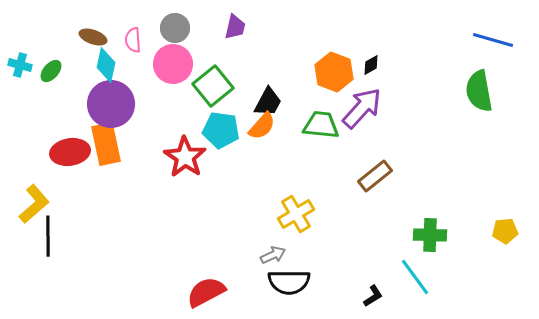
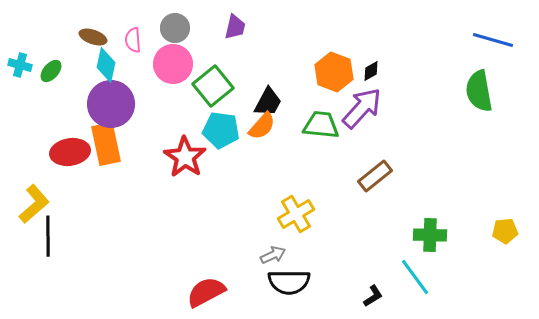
black diamond: moved 6 px down
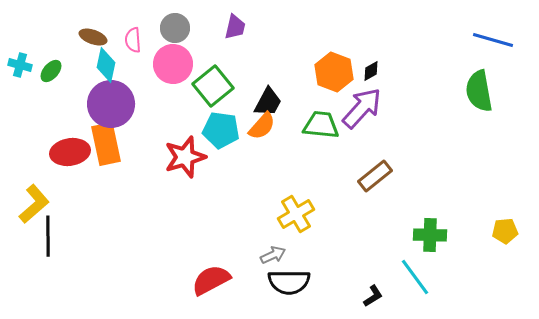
red star: rotated 21 degrees clockwise
red semicircle: moved 5 px right, 12 px up
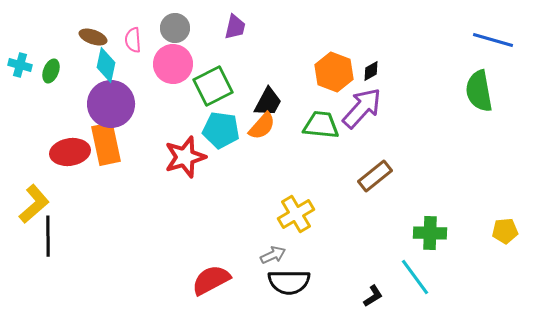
green ellipse: rotated 20 degrees counterclockwise
green square: rotated 12 degrees clockwise
green cross: moved 2 px up
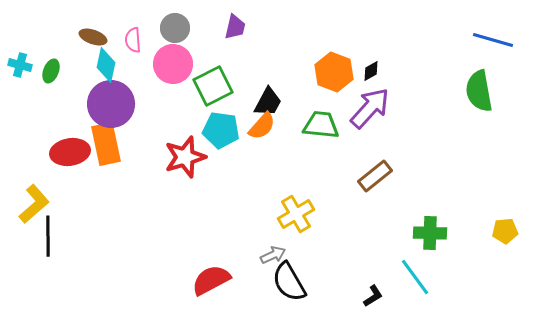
purple arrow: moved 8 px right
black semicircle: rotated 60 degrees clockwise
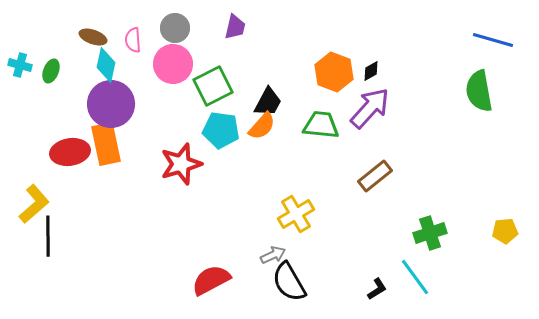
red star: moved 4 px left, 7 px down
green cross: rotated 20 degrees counterclockwise
black L-shape: moved 4 px right, 7 px up
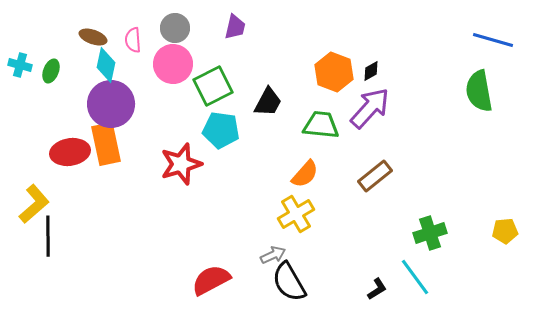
orange semicircle: moved 43 px right, 48 px down
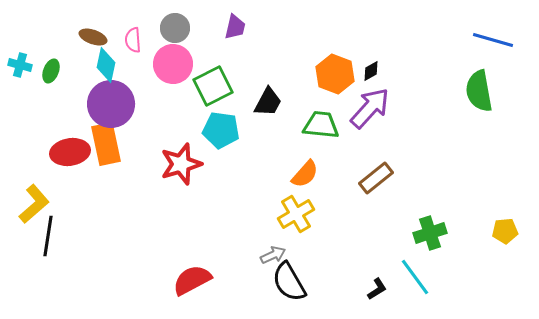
orange hexagon: moved 1 px right, 2 px down
brown rectangle: moved 1 px right, 2 px down
black line: rotated 9 degrees clockwise
red semicircle: moved 19 px left
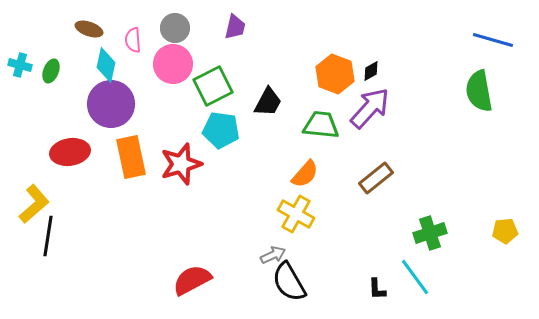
brown ellipse: moved 4 px left, 8 px up
orange rectangle: moved 25 px right, 13 px down
yellow cross: rotated 30 degrees counterclockwise
black L-shape: rotated 120 degrees clockwise
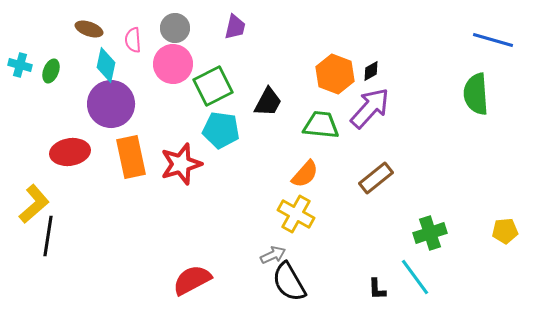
green semicircle: moved 3 px left, 3 px down; rotated 6 degrees clockwise
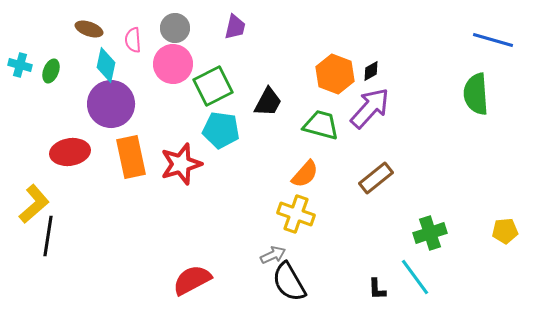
green trapezoid: rotated 9 degrees clockwise
yellow cross: rotated 9 degrees counterclockwise
